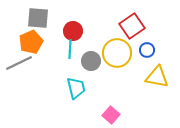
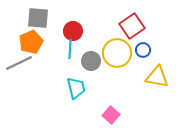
blue circle: moved 4 px left
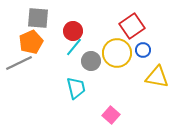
cyan line: moved 4 px right, 2 px up; rotated 36 degrees clockwise
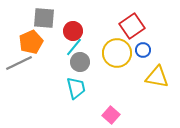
gray square: moved 6 px right
gray circle: moved 11 px left, 1 px down
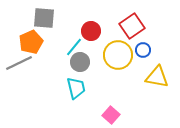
red circle: moved 18 px right
yellow circle: moved 1 px right, 2 px down
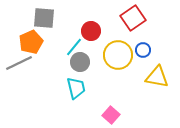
red square: moved 1 px right, 8 px up
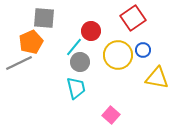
yellow triangle: moved 1 px down
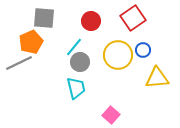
red circle: moved 10 px up
yellow triangle: rotated 15 degrees counterclockwise
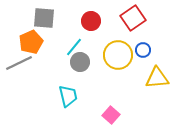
cyan trapezoid: moved 8 px left, 8 px down
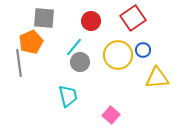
gray line: rotated 72 degrees counterclockwise
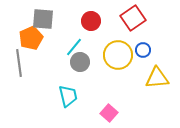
gray square: moved 1 px left, 1 px down
orange pentagon: moved 4 px up
pink square: moved 2 px left, 2 px up
